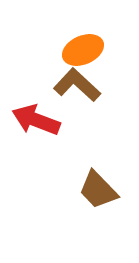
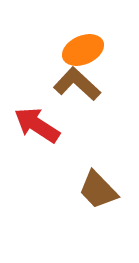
brown L-shape: moved 1 px up
red arrow: moved 1 px right, 5 px down; rotated 12 degrees clockwise
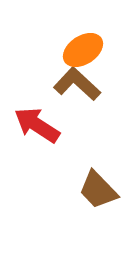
orange ellipse: rotated 9 degrees counterclockwise
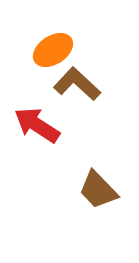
orange ellipse: moved 30 px left
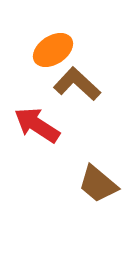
brown trapezoid: moved 6 px up; rotated 6 degrees counterclockwise
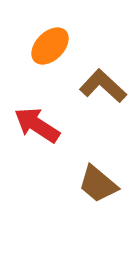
orange ellipse: moved 3 px left, 4 px up; rotated 12 degrees counterclockwise
brown L-shape: moved 26 px right, 2 px down
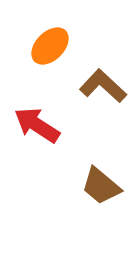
brown trapezoid: moved 3 px right, 2 px down
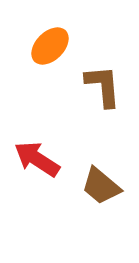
brown L-shape: rotated 42 degrees clockwise
red arrow: moved 34 px down
